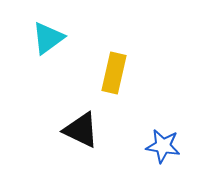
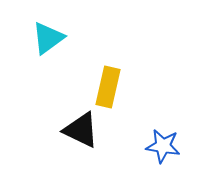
yellow rectangle: moved 6 px left, 14 px down
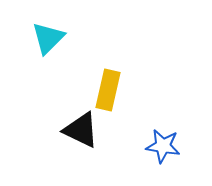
cyan triangle: rotated 9 degrees counterclockwise
yellow rectangle: moved 3 px down
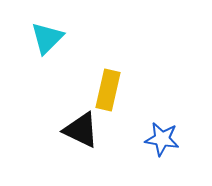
cyan triangle: moved 1 px left
blue star: moved 1 px left, 7 px up
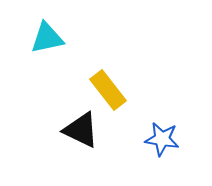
cyan triangle: rotated 33 degrees clockwise
yellow rectangle: rotated 51 degrees counterclockwise
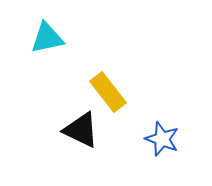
yellow rectangle: moved 2 px down
blue star: rotated 12 degrees clockwise
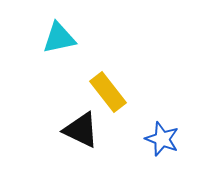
cyan triangle: moved 12 px right
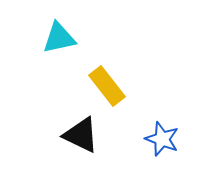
yellow rectangle: moved 1 px left, 6 px up
black triangle: moved 5 px down
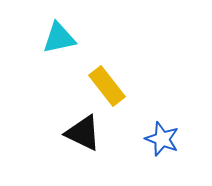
black triangle: moved 2 px right, 2 px up
